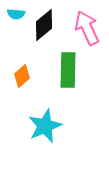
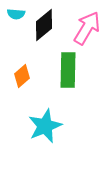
pink arrow: rotated 56 degrees clockwise
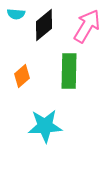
pink arrow: moved 2 px up
green rectangle: moved 1 px right, 1 px down
cyan star: rotated 20 degrees clockwise
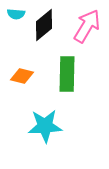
green rectangle: moved 2 px left, 3 px down
orange diamond: rotated 55 degrees clockwise
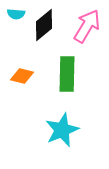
cyan star: moved 17 px right, 4 px down; rotated 20 degrees counterclockwise
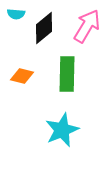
black diamond: moved 3 px down
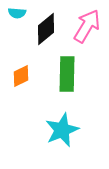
cyan semicircle: moved 1 px right, 1 px up
black diamond: moved 2 px right, 1 px down
orange diamond: moved 1 px left; rotated 40 degrees counterclockwise
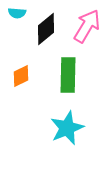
green rectangle: moved 1 px right, 1 px down
cyan star: moved 5 px right, 2 px up
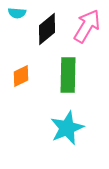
black diamond: moved 1 px right
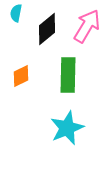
cyan semicircle: moved 1 px left; rotated 96 degrees clockwise
